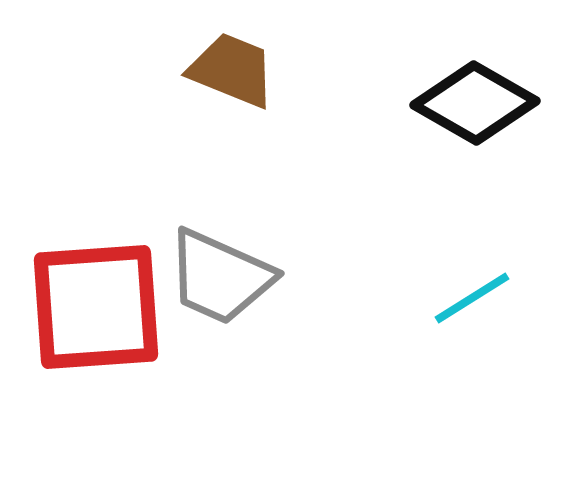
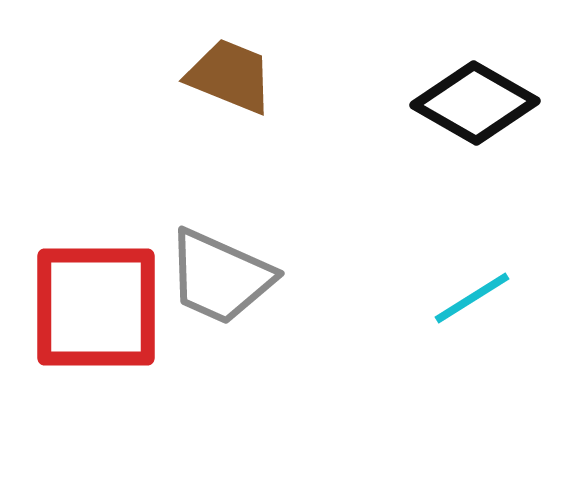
brown trapezoid: moved 2 px left, 6 px down
red square: rotated 4 degrees clockwise
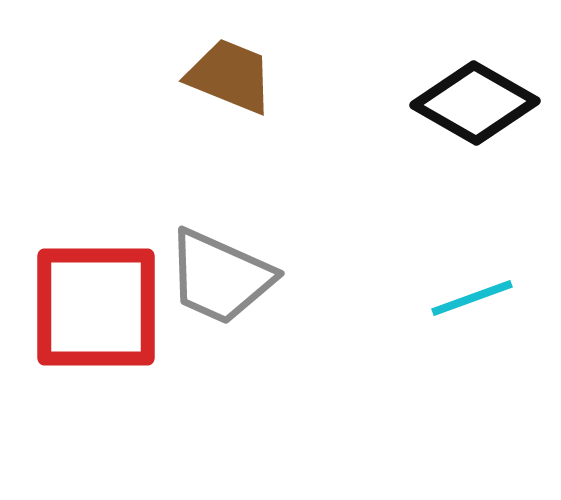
cyan line: rotated 12 degrees clockwise
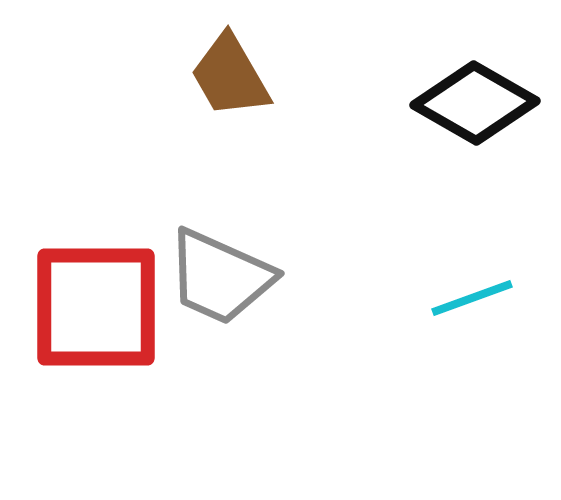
brown trapezoid: rotated 142 degrees counterclockwise
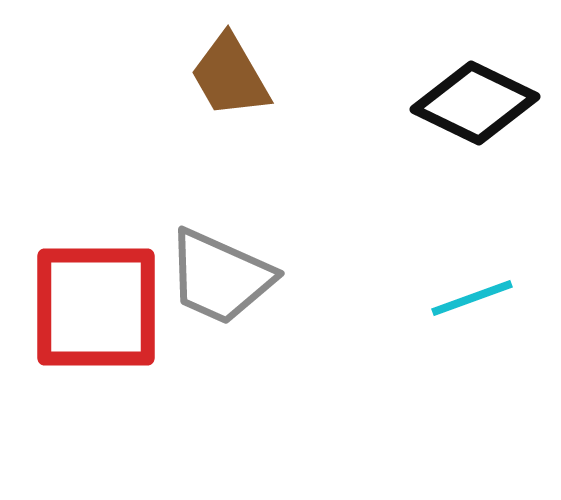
black diamond: rotated 4 degrees counterclockwise
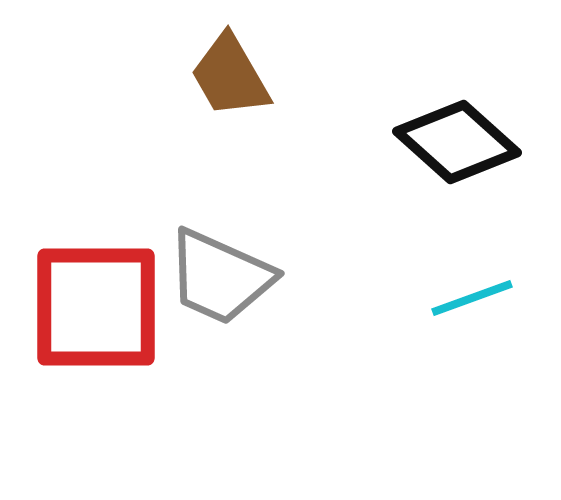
black diamond: moved 18 px left, 39 px down; rotated 16 degrees clockwise
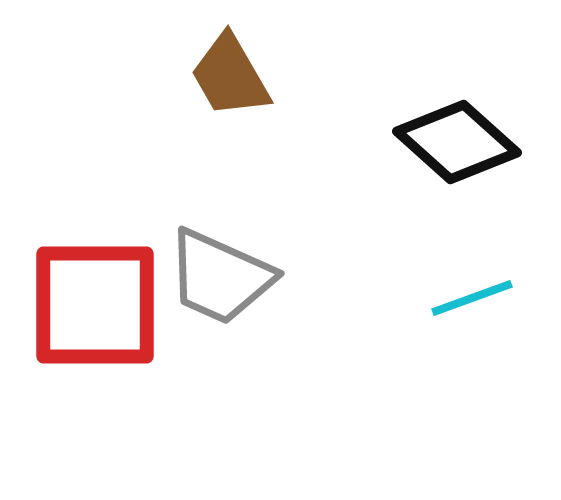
red square: moved 1 px left, 2 px up
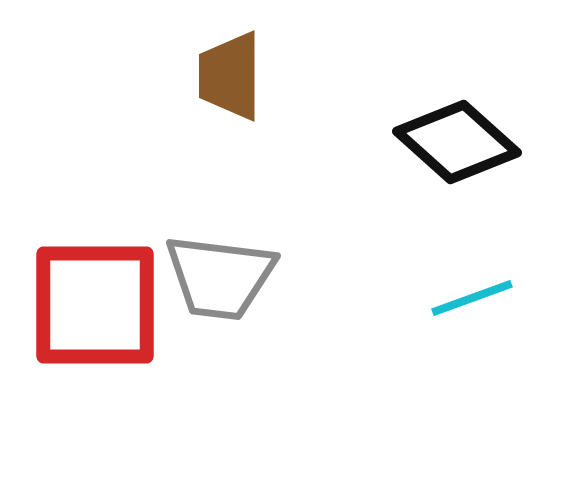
brown trapezoid: rotated 30 degrees clockwise
gray trapezoid: rotated 17 degrees counterclockwise
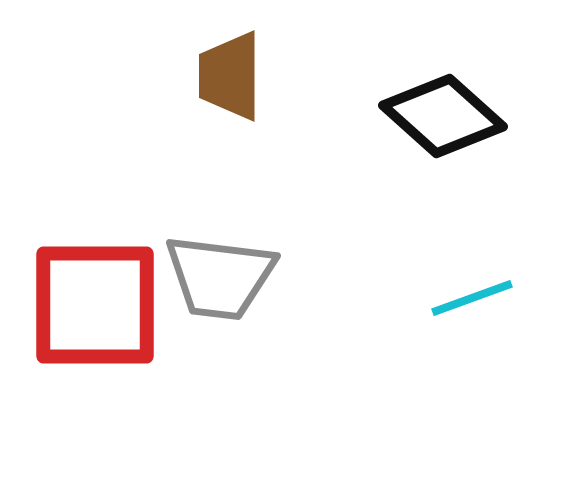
black diamond: moved 14 px left, 26 px up
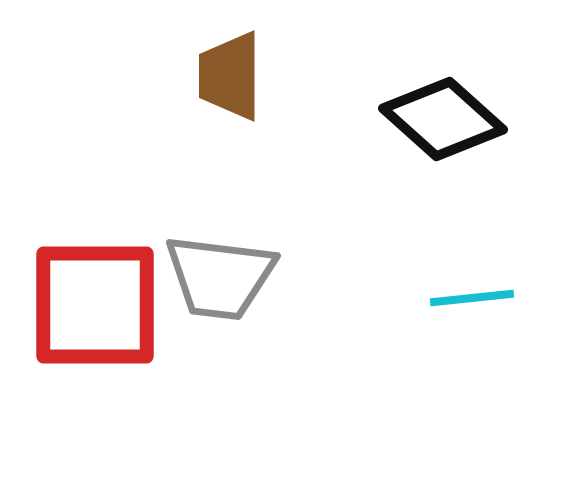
black diamond: moved 3 px down
cyan line: rotated 14 degrees clockwise
